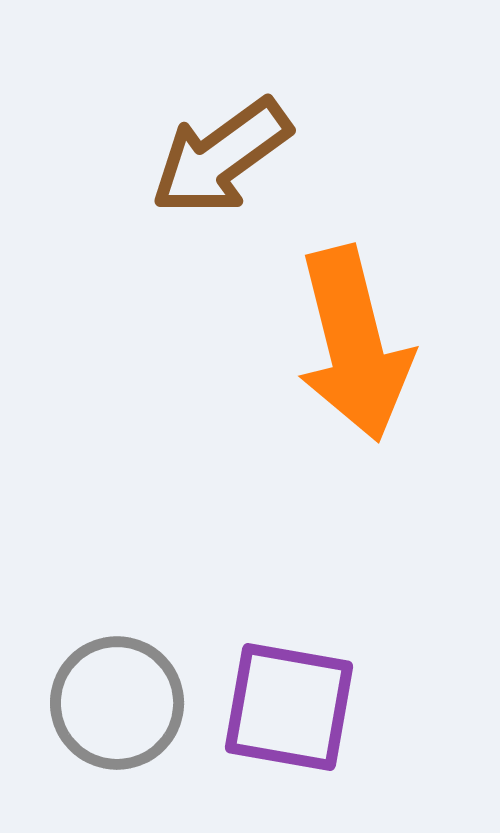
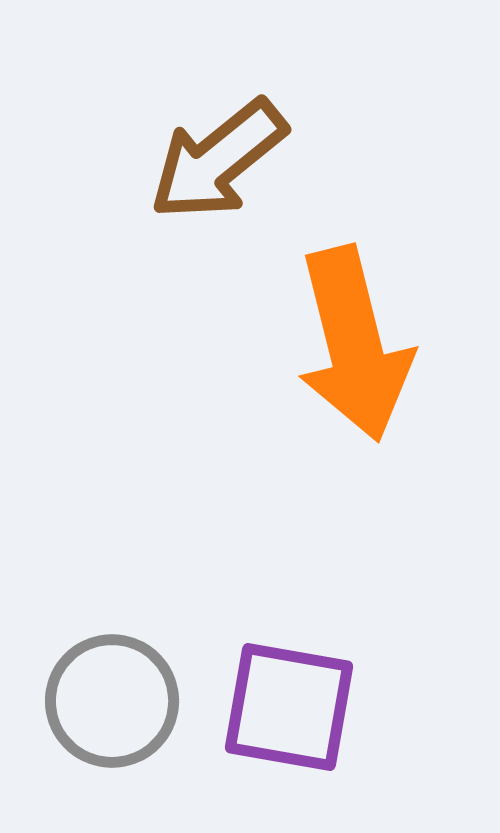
brown arrow: moved 3 px left, 3 px down; rotated 3 degrees counterclockwise
gray circle: moved 5 px left, 2 px up
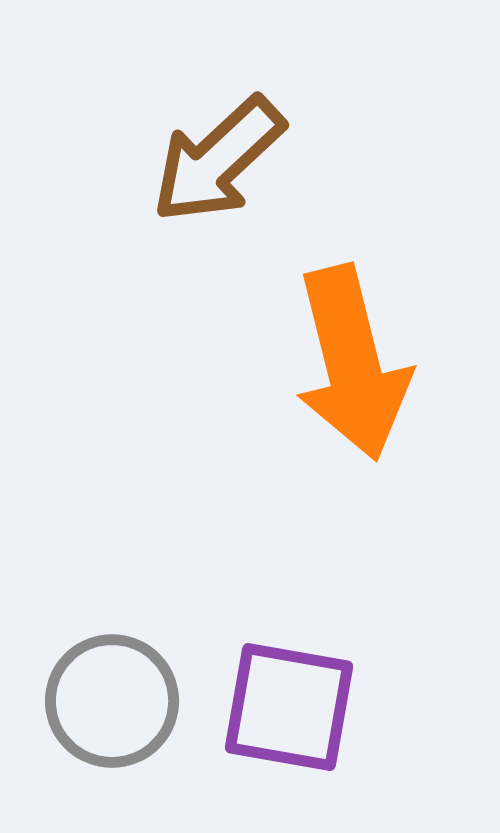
brown arrow: rotated 4 degrees counterclockwise
orange arrow: moved 2 px left, 19 px down
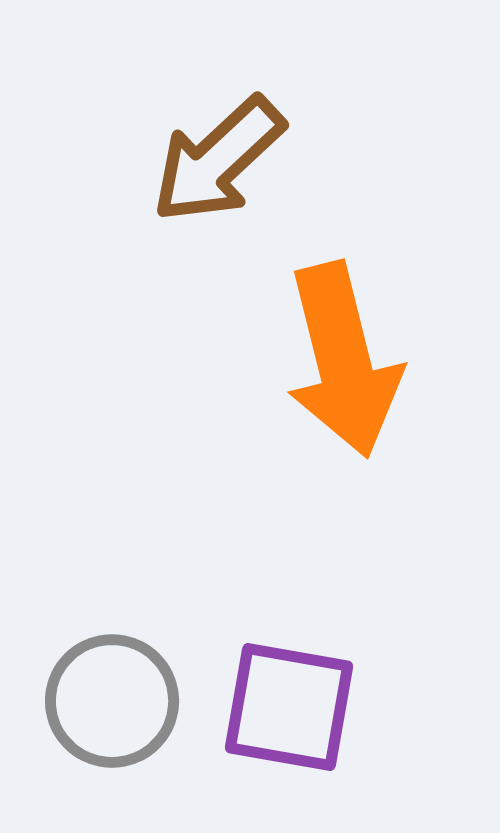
orange arrow: moved 9 px left, 3 px up
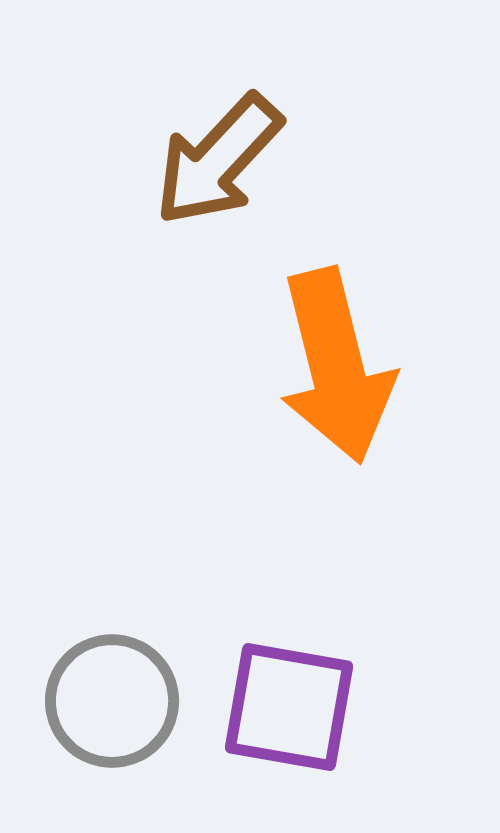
brown arrow: rotated 4 degrees counterclockwise
orange arrow: moved 7 px left, 6 px down
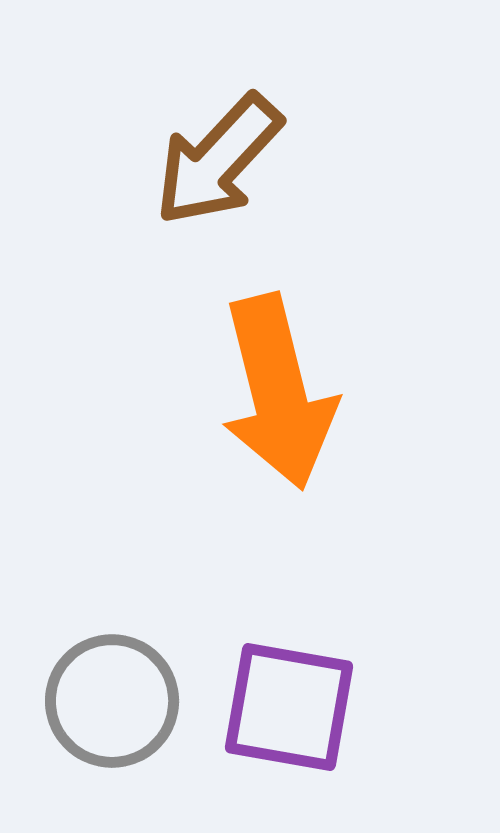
orange arrow: moved 58 px left, 26 px down
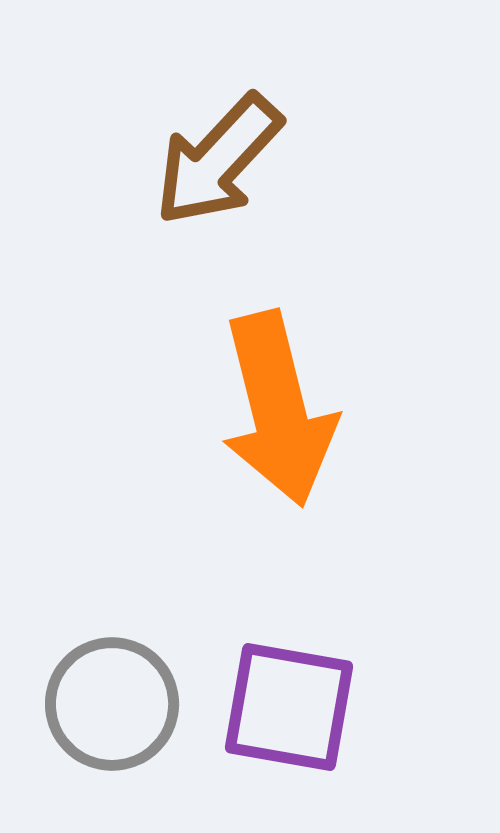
orange arrow: moved 17 px down
gray circle: moved 3 px down
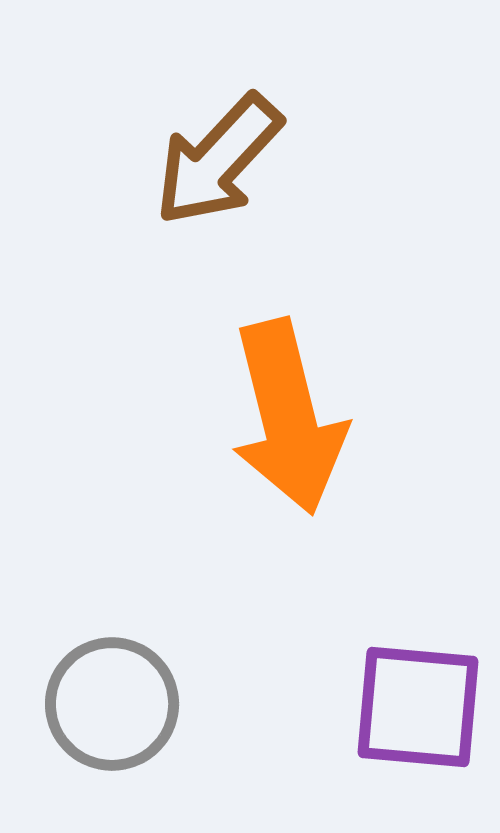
orange arrow: moved 10 px right, 8 px down
purple square: moved 129 px right; rotated 5 degrees counterclockwise
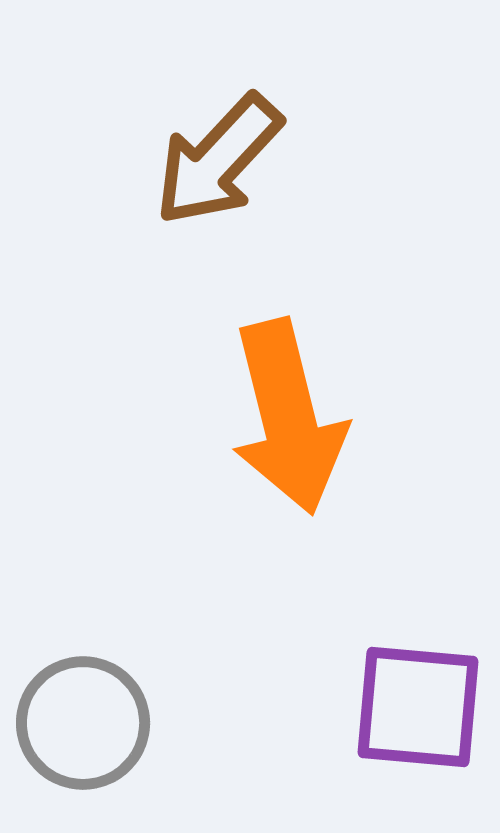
gray circle: moved 29 px left, 19 px down
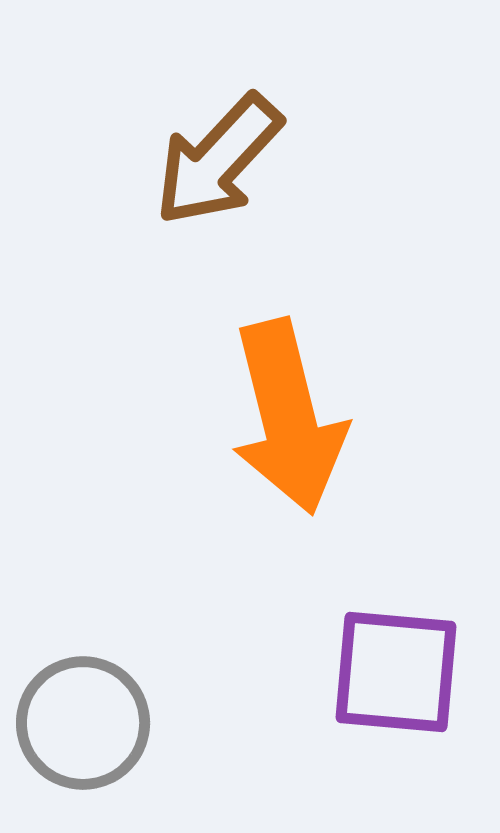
purple square: moved 22 px left, 35 px up
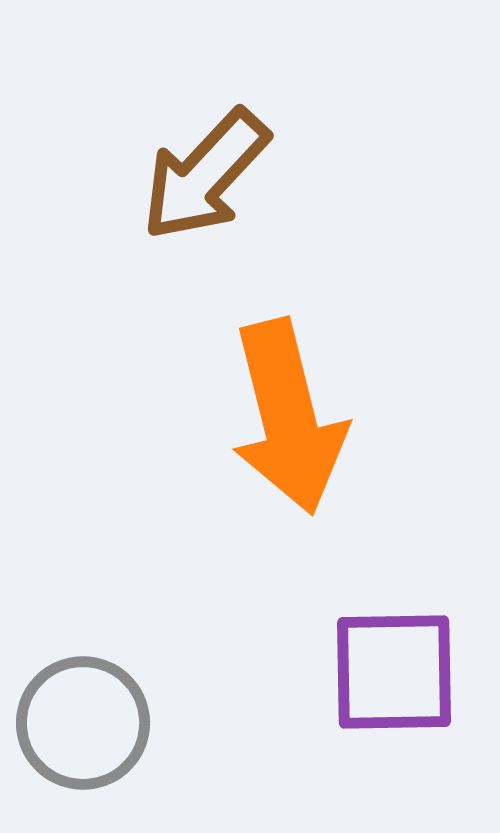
brown arrow: moved 13 px left, 15 px down
purple square: moved 2 px left; rotated 6 degrees counterclockwise
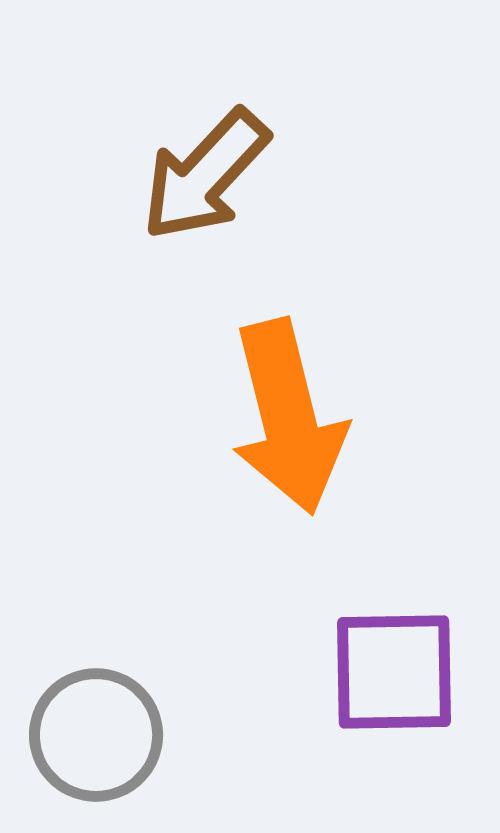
gray circle: moved 13 px right, 12 px down
